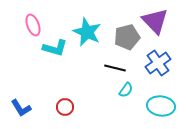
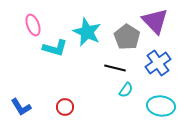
gray pentagon: rotated 25 degrees counterclockwise
blue L-shape: moved 1 px up
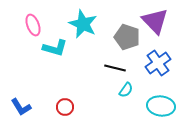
cyan star: moved 4 px left, 8 px up
gray pentagon: rotated 15 degrees counterclockwise
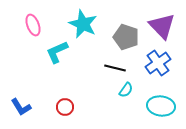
purple triangle: moved 7 px right, 5 px down
gray pentagon: moved 1 px left
cyan L-shape: moved 2 px right, 4 px down; rotated 140 degrees clockwise
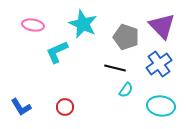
pink ellipse: rotated 60 degrees counterclockwise
blue cross: moved 1 px right, 1 px down
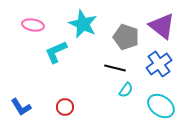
purple triangle: rotated 8 degrees counterclockwise
cyan L-shape: moved 1 px left
cyan ellipse: rotated 28 degrees clockwise
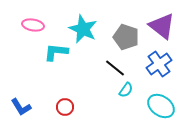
cyan star: moved 5 px down
cyan L-shape: rotated 30 degrees clockwise
black line: rotated 25 degrees clockwise
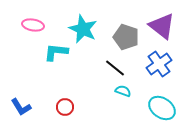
cyan semicircle: moved 3 px left, 1 px down; rotated 105 degrees counterclockwise
cyan ellipse: moved 1 px right, 2 px down
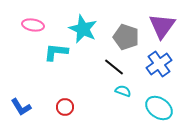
purple triangle: rotated 28 degrees clockwise
black line: moved 1 px left, 1 px up
cyan ellipse: moved 3 px left
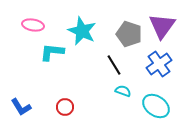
cyan star: moved 1 px left, 2 px down
gray pentagon: moved 3 px right, 3 px up
cyan L-shape: moved 4 px left
black line: moved 2 px up; rotated 20 degrees clockwise
cyan ellipse: moved 3 px left, 2 px up
